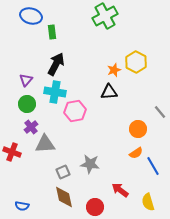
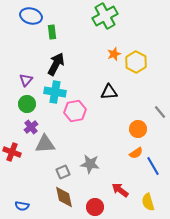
orange star: moved 16 px up
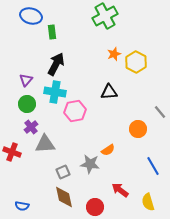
orange semicircle: moved 28 px left, 3 px up
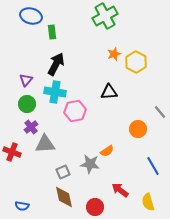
orange semicircle: moved 1 px left, 1 px down
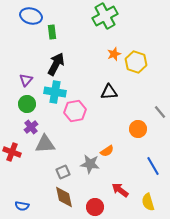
yellow hexagon: rotated 10 degrees counterclockwise
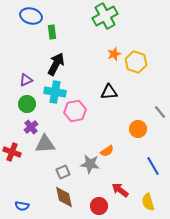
purple triangle: rotated 24 degrees clockwise
red circle: moved 4 px right, 1 px up
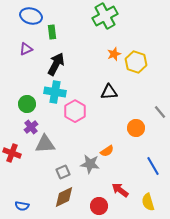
purple triangle: moved 31 px up
pink hexagon: rotated 20 degrees counterclockwise
orange circle: moved 2 px left, 1 px up
red cross: moved 1 px down
brown diamond: rotated 75 degrees clockwise
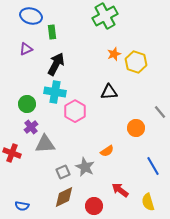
gray star: moved 5 px left, 3 px down; rotated 18 degrees clockwise
red circle: moved 5 px left
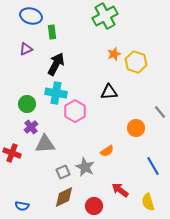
cyan cross: moved 1 px right, 1 px down
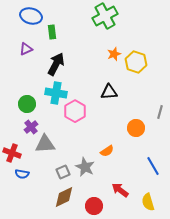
gray line: rotated 56 degrees clockwise
blue semicircle: moved 32 px up
